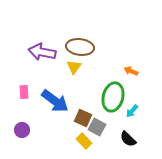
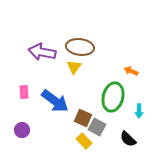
cyan arrow: moved 7 px right; rotated 40 degrees counterclockwise
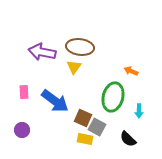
yellow rectangle: moved 1 px right, 2 px up; rotated 35 degrees counterclockwise
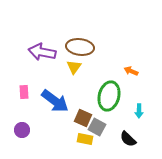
green ellipse: moved 4 px left, 1 px up
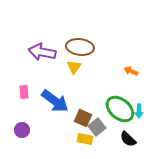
green ellipse: moved 11 px right, 13 px down; rotated 64 degrees counterclockwise
gray square: rotated 24 degrees clockwise
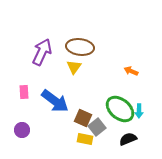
purple arrow: rotated 104 degrees clockwise
black semicircle: rotated 114 degrees clockwise
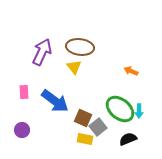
yellow triangle: rotated 14 degrees counterclockwise
gray square: moved 1 px right
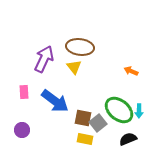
purple arrow: moved 2 px right, 7 px down
green ellipse: moved 1 px left, 1 px down
brown square: rotated 12 degrees counterclockwise
gray square: moved 4 px up
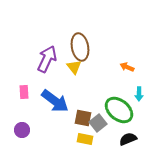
brown ellipse: rotated 72 degrees clockwise
purple arrow: moved 3 px right
orange arrow: moved 4 px left, 4 px up
cyan arrow: moved 17 px up
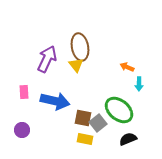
yellow triangle: moved 2 px right, 2 px up
cyan arrow: moved 10 px up
blue arrow: rotated 24 degrees counterclockwise
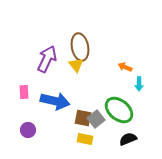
orange arrow: moved 2 px left
gray square: moved 2 px left, 4 px up
purple circle: moved 6 px right
